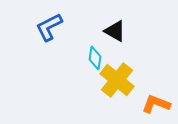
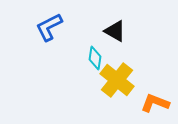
orange L-shape: moved 1 px left, 1 px up
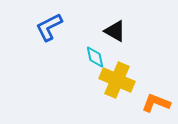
cyan diamond: moved 1 px up; rotated 20 degrees counterclockwise
yellow cross: rotated 16 degrees counterclockwise
orange L-shape: moved 1 px right
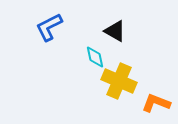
yellow cross: moved 2 px right, 1 px down
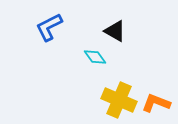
cyan diamond: rotated 25 degrees counterclockwise
yellow cross: moved 19 px down
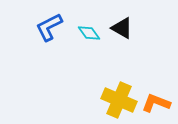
black triangle: moved 7 px right, 3 px up
cyan diamond: moved 6 px left, 24 px up
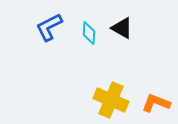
cyan diamond: rotated 40 degrees clockwise
yellow cross: moved 8 px left
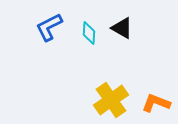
yellow cross: rotated 32 degrees clockwise
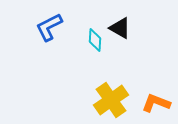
black triangle: moved 2 px left
cyan diamond: moved 6 px right, 7 px down
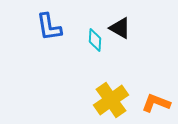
blue L-shape: rotated 72 degrees counterclockwise
